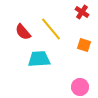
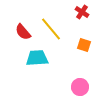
cyan trapezoid: moved 2 px left, 1 px up
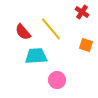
orange square: moved 2 px right
cyan trapezoid: moved 1 px left, 2 px up
pink circle: moved 23 px left, 7 px up
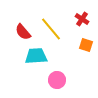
red cross: moved 7 px down
